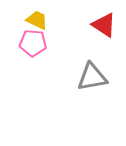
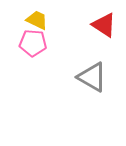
gray triangle: rotated 40 degrees clockwise
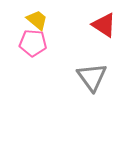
yellow trapezoid: rotated 15 degrees clockwise
gray triangle: rotated 24 degrees clockwise
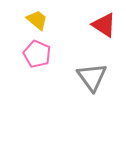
pink pentagon: moved 4 px right, 11 px down; rotated 20 degrees clockwise
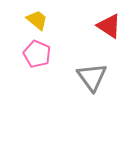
red triangle: moved 5 px right, 1 px down
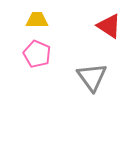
yellow trapezoid: rotated 40 degrees counterclockwise
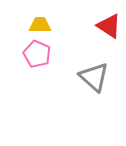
yellow trapezoid: moved 3 px right, 5 px down
gray triangle: moved 2 px right; rotated 12 degrees counterclockwise
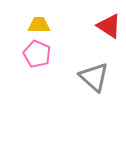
yellow trapezoid: moved 1 px left
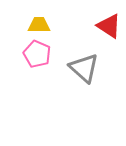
gray triangle: moved 10 px left, 9 px up
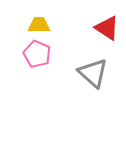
red triangle: moved 2 px left, 2 px down
gray triangle: moved 9 px right, 5 px down
